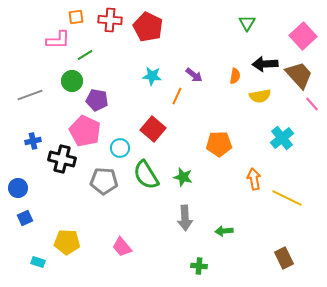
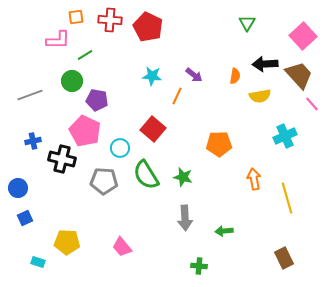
cyan cross: moved 3 px right, 2 px up; rotated 15 degrees clockwise
yellow line: rotated 48 degrees clockwise
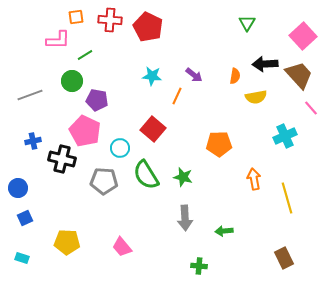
yellow semicircle: moved 4 px left, 1 px down
pink line: moved 1 px left, 4 px down
cyan rectangle: moved 16 px left, 4 px up
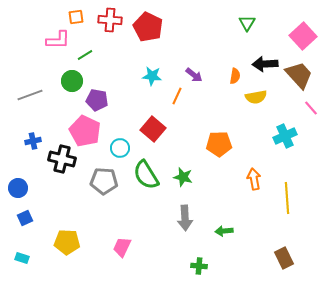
yellow line: rotated 12 degrees clockwise
pink trapezoid: rotated 65 degrees clockwise
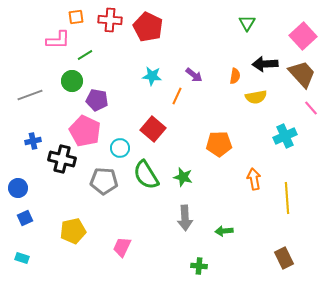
brown trapezoid: moved 3 px right, 1 px up
yellow pentagon: moved 6 px right, 11 px up; rotated 15 degrees counterclockwise
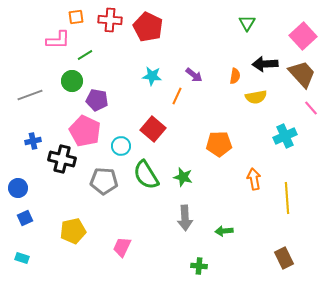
cyan circle: moved 1 px right, 2 px up
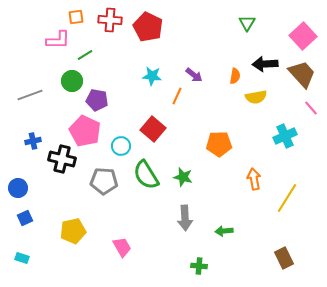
yellow line: rotated 36 degrees clockwise
pink trapezoid: rotated 125 degrees clockwise
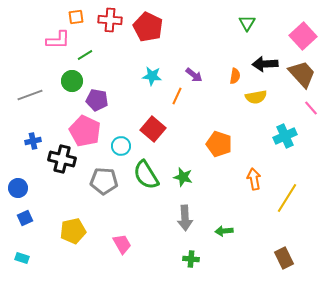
orange pentagon: rotated 20 degrees clockwise
pink trapezoid: moved 3 px up
green cross: moved 8 px left, 7 px up
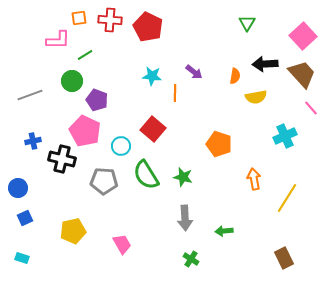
orange square: moved 3 px right, 1 px down
purple arrow: moved 3 px up
orange line: moved 2 px left, 3 px up; rotated 24 degrees counterclockwise
purple pentagon: rotated 10 degrees clockwise
green cross: rotated 28 degrees clockwise
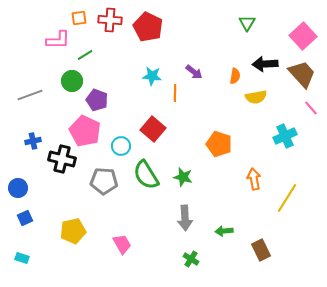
brown rectangle: moved 23 px left, 8 px up
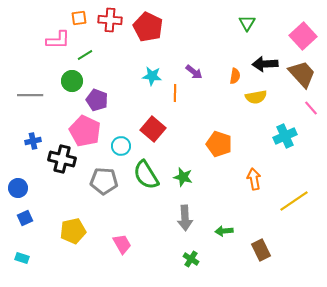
gray line: rotated 20 degrees clockwise
yellow line: moved 7 px right, 3 px down; rotated 24 degrees clockwise
